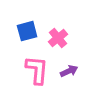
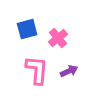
blue square: moved 2 px up
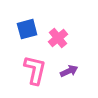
pink L-shape: moved 2 px left; rotated 8 degrees clockwise
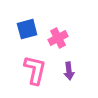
pink cross: rotated 12 degrees clockwise
purple arrow: rotated 108 degrees clockwise
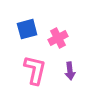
purple arrow: moved 1 px right
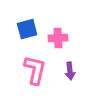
pink cross: rotated 24 degrees clockwise
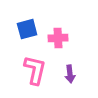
purple arrow: moved 3 px down
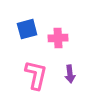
pink L-shape: moved 1 px right, 5 px down
